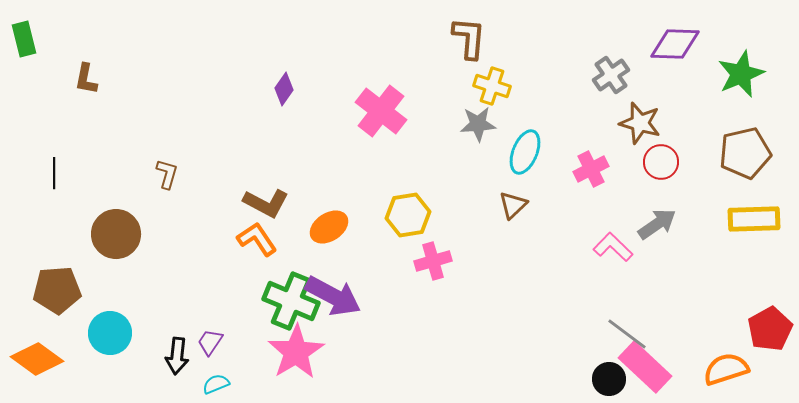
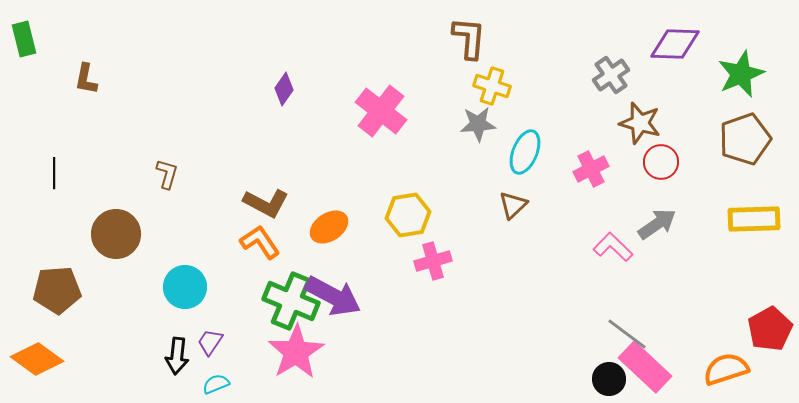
brown pentagon at (745, 153): moved 14 px up; rotated 6 degrees counterclockwise
orange L-shape at (257, 239): moved 3 px right, 3 px down
cyan circle at (110, 333): moved 75 px right, 46 px up
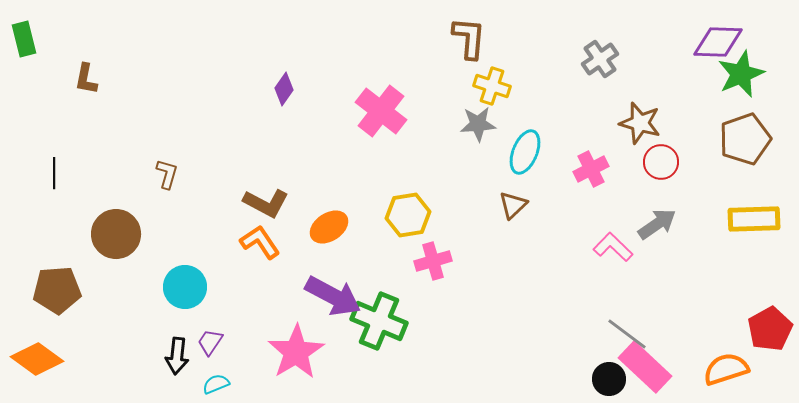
purple diamond at (675, 44): moved 43 px right, 2 px up
gray cross at (611, 75): moved 11 px left, 16 px up
green cross at (291, 301): moved 88 px right, 20 px down
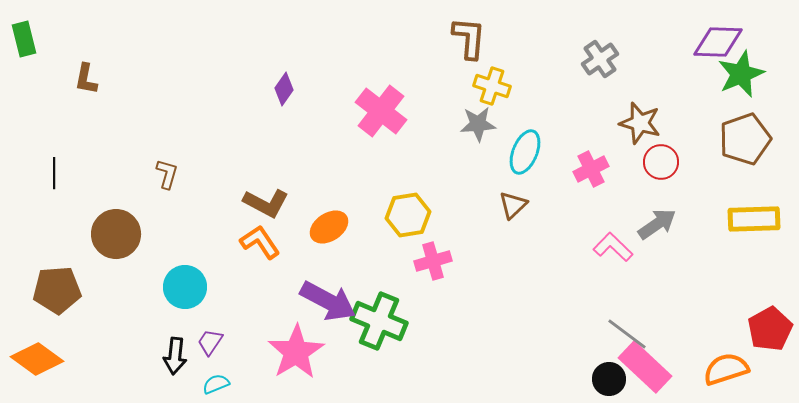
purple arrow at (333, 296): moved 5 px left, 5 px down
black arrow at (177, 356): moved 2 px left
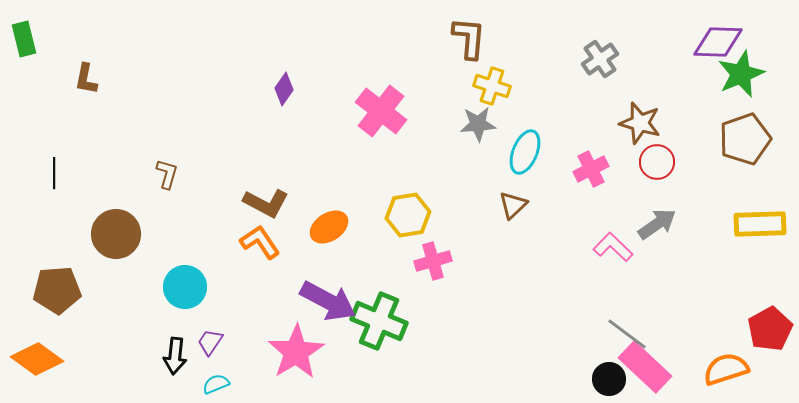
red circle at (661, 162): moved 4 px left
yellow rectangle at (754, 219): moved 6 px right, 5 px down
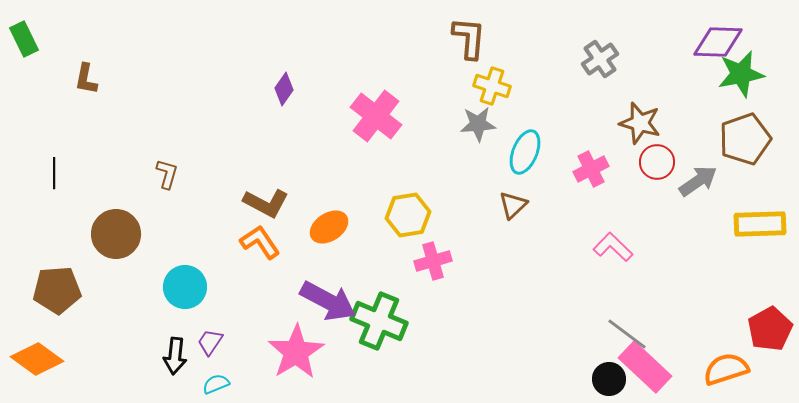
green rectangle at (24, 39): rotated 12 degrees counterclockwise
green star at (741, 74): rotated 12 degrees clockwise
pink cross at (381, 111): moved 5 px left, 5 px down
gray arrow at (657, 224): moved 41 px right, 43 px up
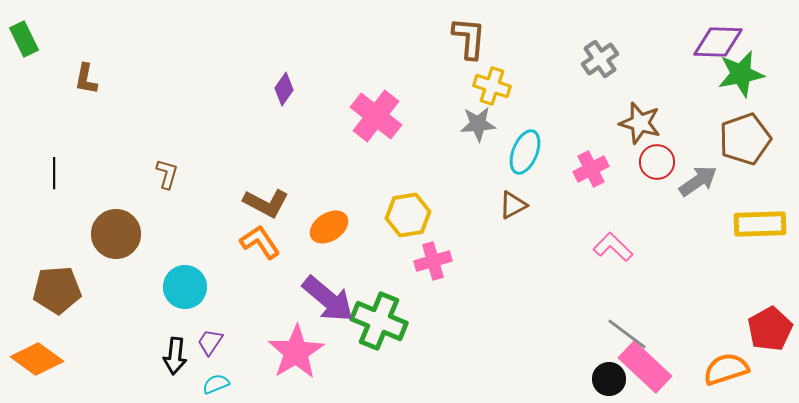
brown triangle at (513, 205): rotated 16 degrees clockwise
purple arrow at (328, 301): moved 2 px up; rotated 12 degrees clockwise
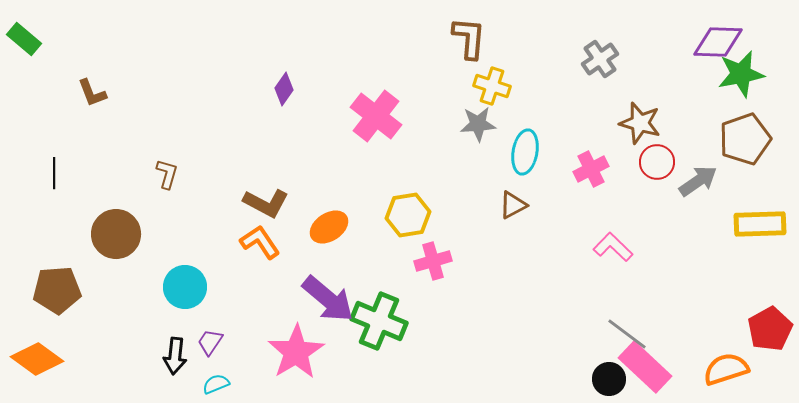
green rectangle at (24, 39): rotated 24 degrees counterclockwise
brown L-shape at (86, 79): moved 6 px right, 14 px down; rotated 32 degrees counterclockwise
cyan ellipse at (525, 152): rotated 12 degrees counterclockwise
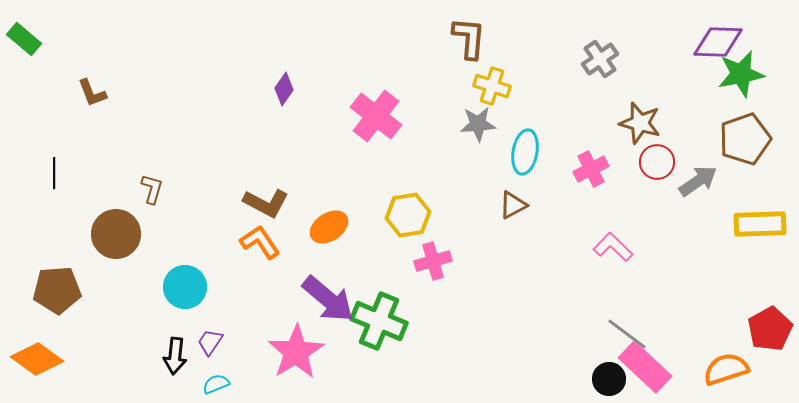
brown L-shape at (167, 174): moved 15 px left, 15 px down
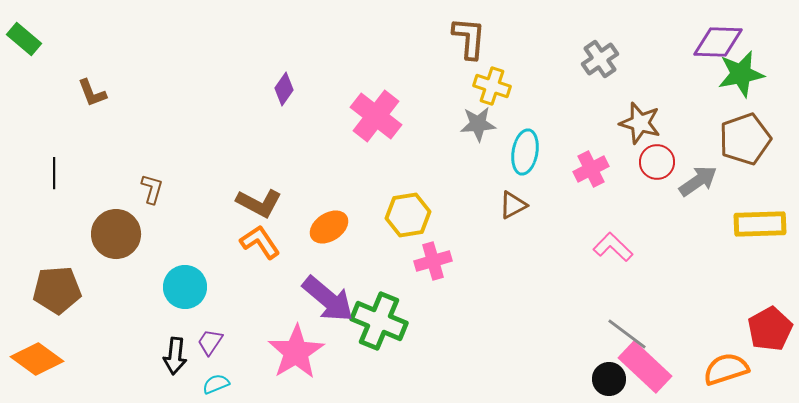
brown L-shape at (266, 203): moved 7 px left
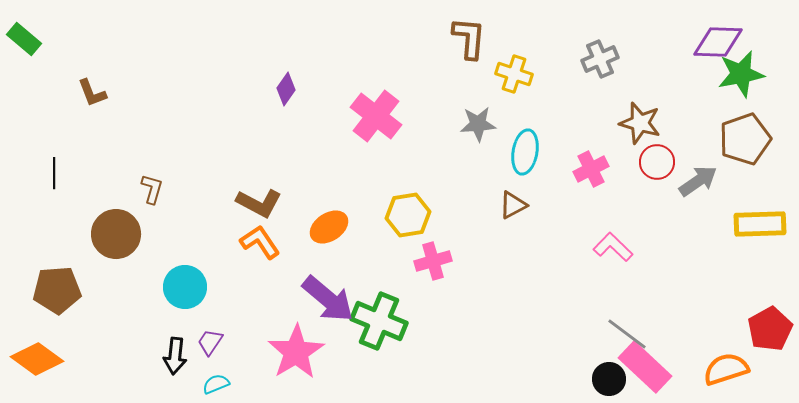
gray cross at (600, 59): rotated 12 degrees clockwise
yellow cross at (492, 86): moved 22 px right, 12 px up
purple diamond at (284, 89): moved 2 px right
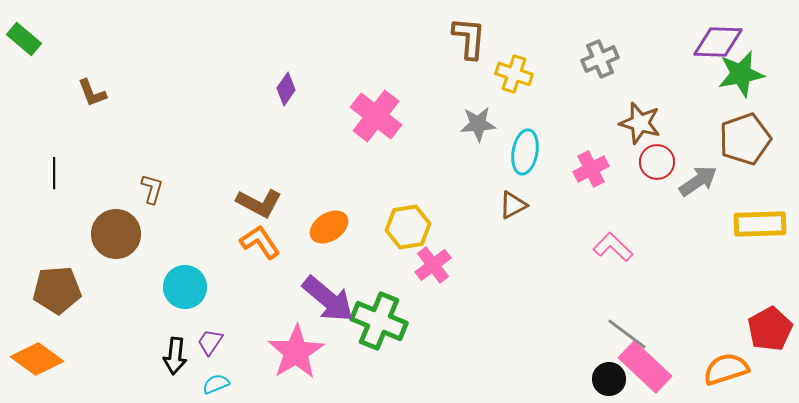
yellow hexagon at (408, 215): moved 12 px down
pink cross at (433, 261): moved 4 px down; rotated 21 degrees counterclockwise
